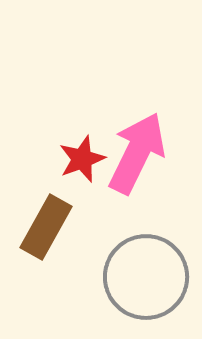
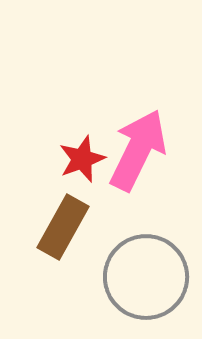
pink arrow: moved 1 px right, 3 px up
brown rectangle: moved 17 px right
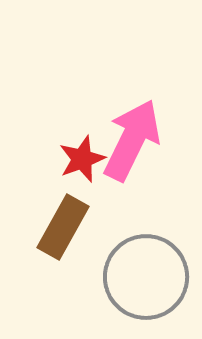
pink arrow: moved 6 px left, 10 px up
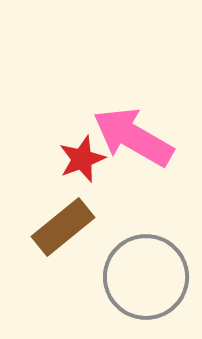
pink arrow: moved 1 px right, 3 px up; rotated 86 degrees counterclockwise
brown rectangle: rotated 22 degrees clockwise
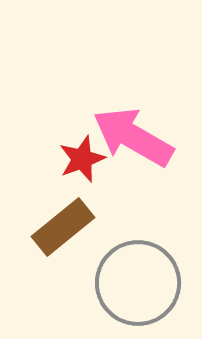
gray circle: moved 8 px left, 6 px down
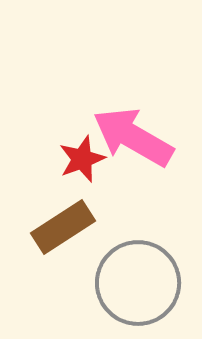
brown rectangle: rotated 6 degrees clockwise
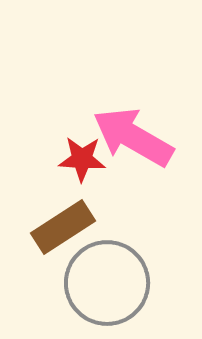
red star: rotated 24 degrees clockwise
gray circle: moved 31 px left
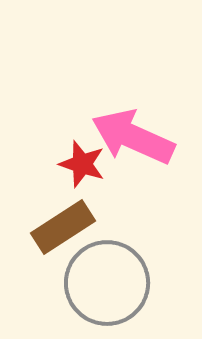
pink arrow: rotated 6 degrees counterclockwise
red star: moved 5 px down; rotated 15 degrees clockwise
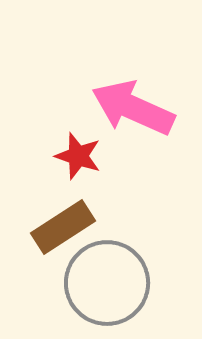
pink arrow: moved 29 px up
red star: moved 4 px left, 8 px up
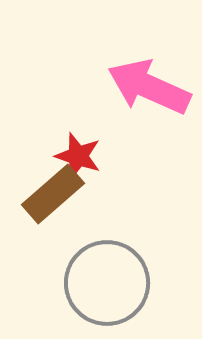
pink arrow: moved 16 px right, 21 px up
brown rectangle: moved 10 px left, 33 px up; rotated 8 degrees counterclockwise
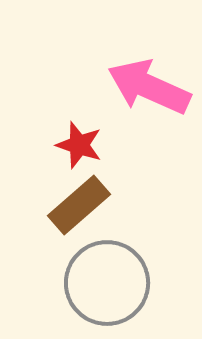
red star: moved 1 px right, 11 px up
brown rectangle: moved 26 px right, 11 px down
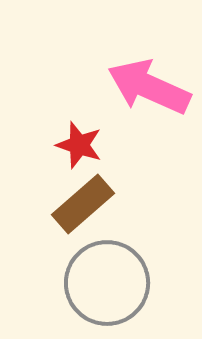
brown rectangle: moved 4 px right, 1 px up
